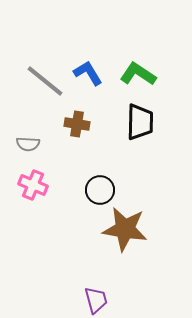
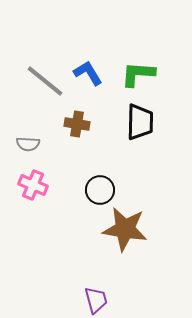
green L-shape: rotated 30 degrees counterclockwise
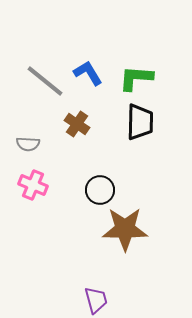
green L-shape: moved 2 px left, 4 px down
brown cross: rotated 25 degrees clockwise
brown star: rotated 9 degrees counterclockwise
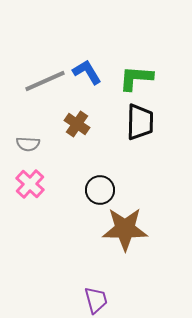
blue L-shape: moved 1 px left, 1 px up
gray line: rotated 63 degrees counterclockwise
pink cross: moved 3 px left, 1 px up; rotated 20 degrees clockwise
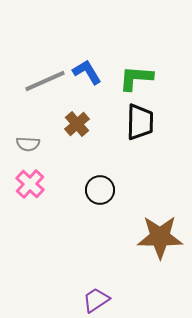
brown cross: rotated 15 degrees clockwise
brown star: moved 35 px right, 8 px down
purple trapezoid: rotated 108 degrees counterclockwise
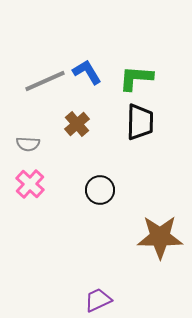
purple trapezoid: moved 2 px right; rotated 8 degrees clockwise
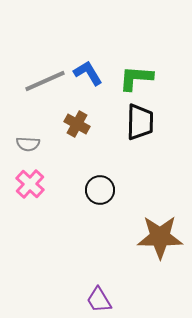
blue L-shape: moved 1 px right, 1 px down
brown cross: rotated 20 degrees counterclockwise
purple trapezoid: moved 1 px right; rotated 96 degrees counterclockwise
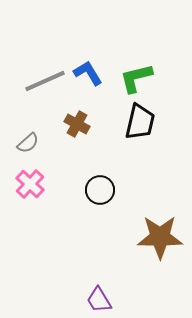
green L-shape: rotated 18 degrees counterclockwise
black trapezoid: rotated 12 degrees clockwise
gray semicircle: moved 1 px up; rotated 45 degrees counterclockwise
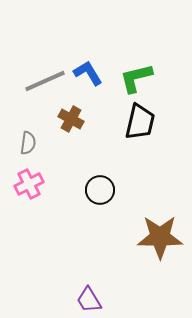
brown cross: moved 6 px left, 5 px up
gray semicircle: rotated 40 degrees counterclockwise
pink cross: moved 1 px left; rotated 20 degrees clockwise
purple trapezoid: moved 10 px left
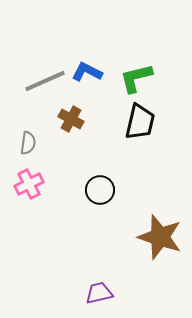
blue L-shape: moved 1 px left, 1 px up; rotated 32 degrees counterclockwise
brown star: rotated 18 degrees clockwise
purple trapezoid: moved 10 px right, 7 px up; rotated 108 degrees clockwise
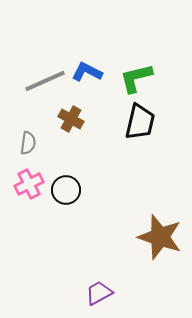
black circle: moved 34 px left
purple trapezoid: rotated 16 degrees counterclockwise
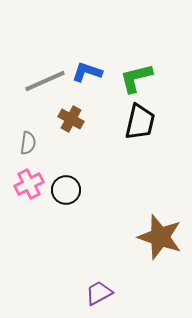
blue L-shape: rotated 8 degrees counterclockwise
